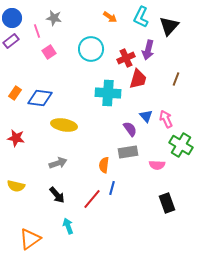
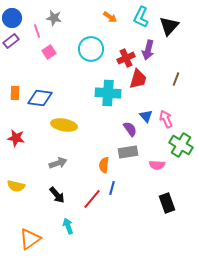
orange rectangle: rotated 32 degrees counterclockwise
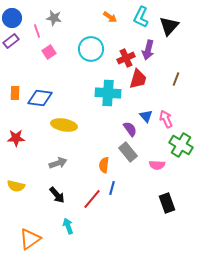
red star: rotated 12 degrees counterclockwise
gray rectangle: rotated 60 degrees clockwise
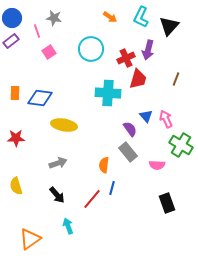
yellow semicircle: rotated 60 degrees clockwise
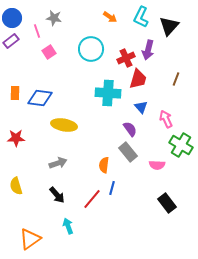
blue triangle: moved 5 px left, 9 px up
black rectangle: rotated 18 degrees counterclockwise
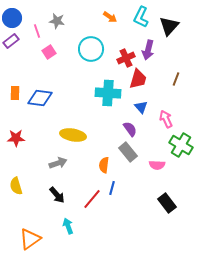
gray star: moved 3 px right, 3 px down
yellow ellipse: moved 9 px right, 10 px down
